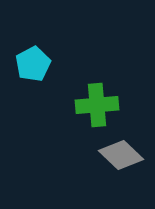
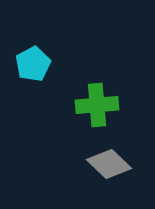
gray diamond: moved 12 px left, 9 px down
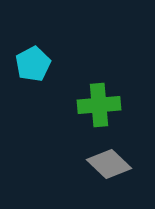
green cross: moved 2 px right
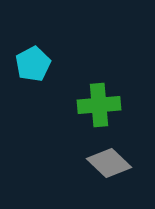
gray diamond: moved 1 px up
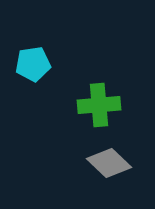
cyan pentagon: rotated 20 degrees clockwise
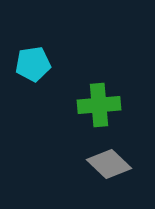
gray diamond: moved 1 px down
